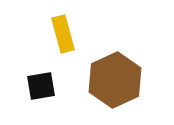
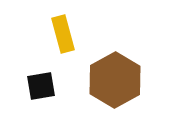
brown hexagon: rotated 4 degrees counterclockwise
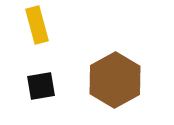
yellow rectangle: moved 26 px left, 9 px up
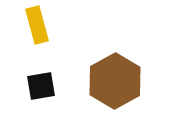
brown hexagon: moved 1 px down
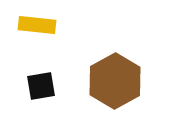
yellow rectangle: rotated 69 degrees counterclockwise
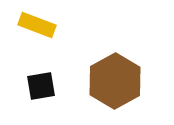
yellow rectangle: rotated 15 degrees clockwise
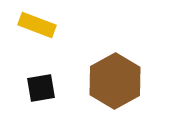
black square: moved 2 px down
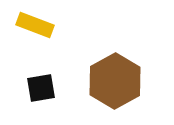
yellow rectangle: moved 2 px left
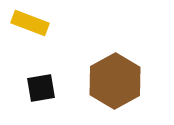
yellow rectangle: moved 5 px left, 2 px up
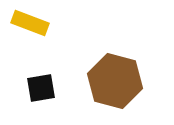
brown hexagon: rotated 16 degrees counterclockwise
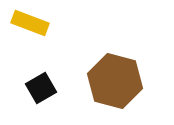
black square: rotated 20 degrees counterclockwise
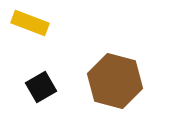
black square: moved 1 px up
